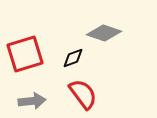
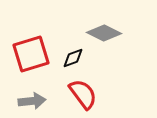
gray diamond: rotated 8 degrees clockwise
red square: moved 6 px right
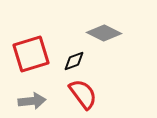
black diamond: moved 1 px right, 3 px down
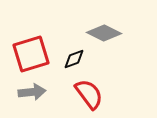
black diamond: moved 2 px up
red semicircle: moved 6 px right
gray arrow: moved 9 px up
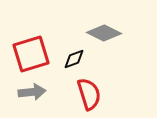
red semicircle: rotated 20 degrees clockwise
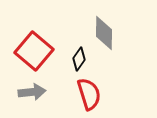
gray diamond: rotated 64 degrees clockwise
red square: moved 3 px right, 3 px up; rotated 33 degrees counterclockwise
black diamond: moved 5 px right; rotated 35 degrees counterclockwise
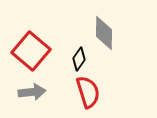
red square: moved 3 px left
red semicircle: moved 1 px left, 2 px up
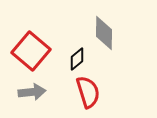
black diamond: moved 2 px left; rotated 15 degrees clockwise
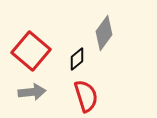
gray diamond: rotated 36 degrees clockwise
red semicircle: moved 2 px left, 4 px down
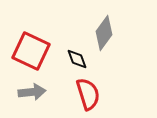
red square: rotated 15 degrees counterclockwise
black diamond: rotated 70 degrees counterclockwise
red semicircle: moved 2 px right, 2 px up
